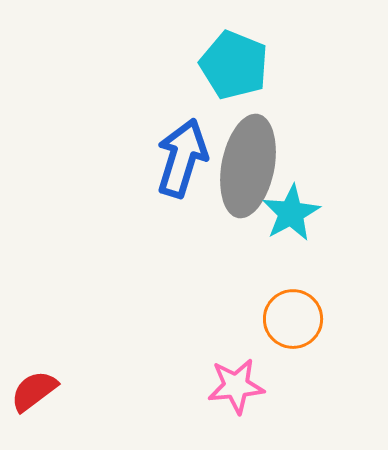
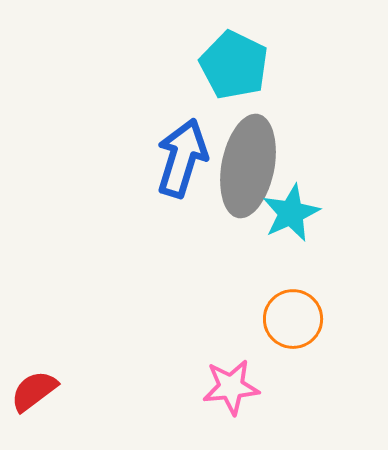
cyan pentagon: rotated 4 degrees clockwise
cyan star: rotated 4 degrees clockwise
pink star: moved 5 px left, 1 px down
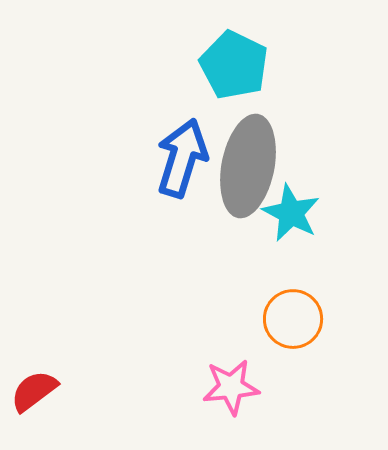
cyan star: rotated 20 degrees counterclockwise
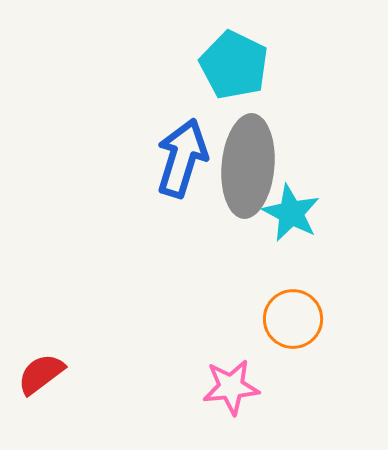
gray ellipse: rotated 6 degrees counterclockwise
red semicircle: moved 7 px right, 17 px up
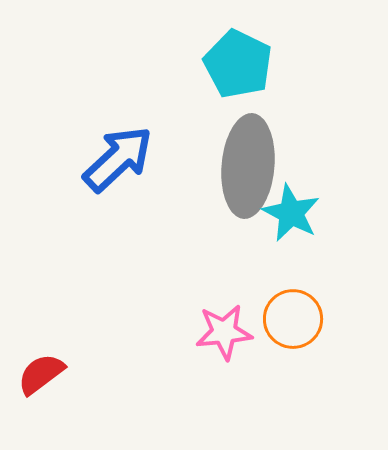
cyan pentagon: moved 4 px right, 1 px up
blue arrow: moved 64 px left, 1 px down; rotated 30 degrees clockwise
pink star: moved 7 px left, 55 px up
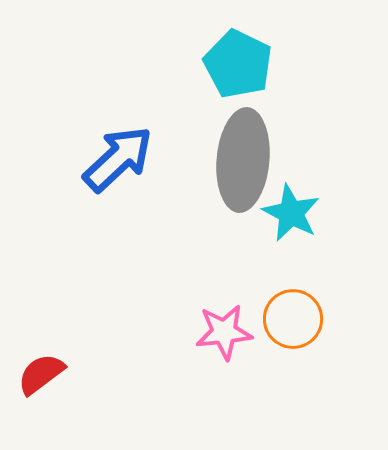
gray ellipse: moved 5 px left, 6 px up
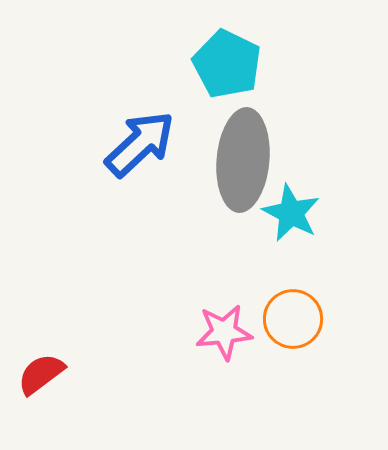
cyan pentagon: moved 11 px left
blue arrow: moved 22 px right, 15 px up
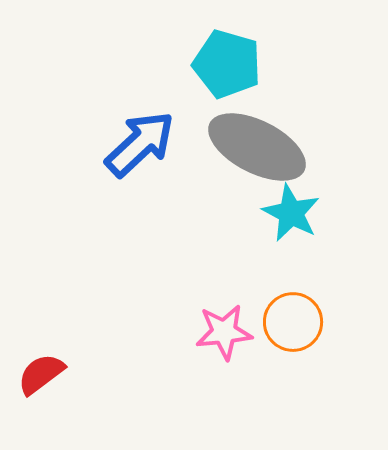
cyan pentagon: rotated 10 degrees counterclockwise
gray ellipse: moved 14 px right, 13 px up; rotated 68 degrees counterclockwise
orange circle: moved 3 px down
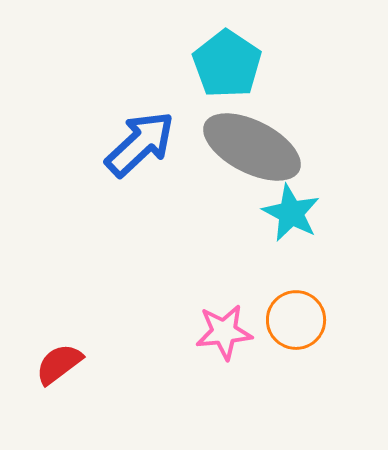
cyan pentagon: rotated 18 degrees clockwise
gray ellipse: moved 5 px left
orange circle: moved 3 px right, 2 px up
red semicircle: moved 18 px right, 10 px up
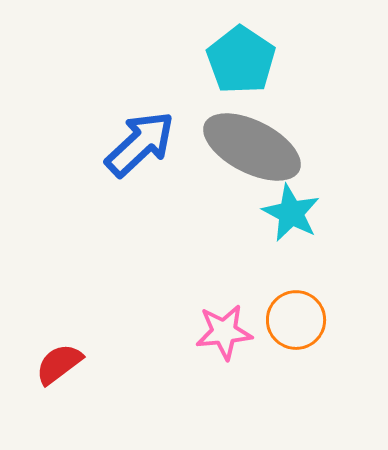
cyan pentagon: moved 14 px right, 4 px up
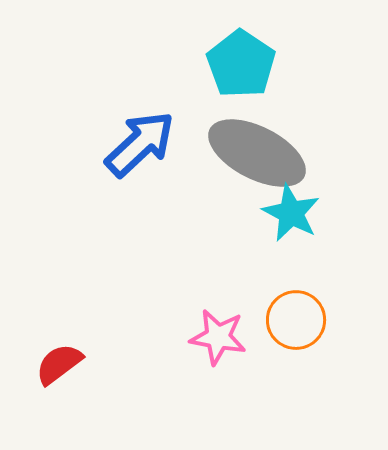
cyan pentagon: moved 4 px down
gray ellipse: moved 5 px right, 6 px down
pink star: moved 6 px left, 5 px down; rotated 16 degrees clockwise
